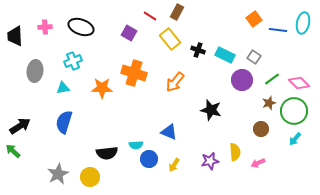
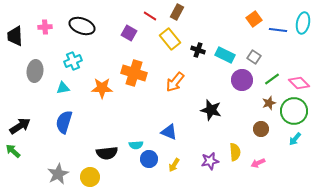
black ellipse: moved 1 px right, 1 px up
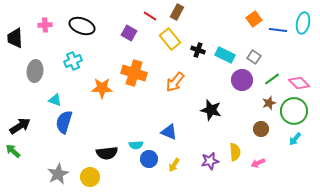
pink cross: moved 2 px up
black trapezoid: moved 2 px down
cyan triangle: moved 8 px left, 12 px down; rotated 32 degrees clockwise
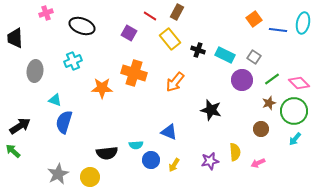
pink cross: moved 1 px right, 12 px up; rotated 16 degrees counterclockwise
blue circle: moved 2 px right, 1 px down
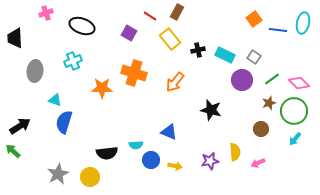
black cross: rotated 32 degrees counterclockwise
yellow arrow: moved 1 px right, 1 px down; rotated 112 degrees counterclockwise
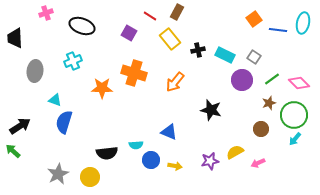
green circle: moved 4 px down
yellow semicircle: rotated 114 degrees counterclockwise
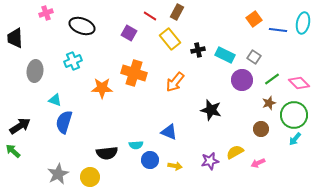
blue circle: moved 1 px left
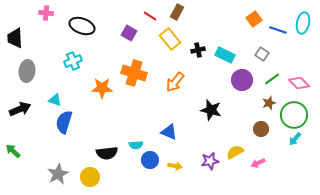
pink cross: rotated 24 degrees clockwise
blue line: rotated 12 degrees clockwise
gray square: moved 8 px right, 3 px up
gray ellipse: moved 8 px left
black arrow: moved 17 px up; rotated 10 degrees clockwise
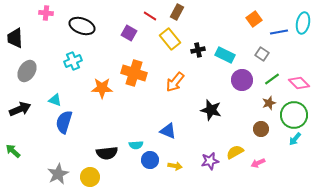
blue line: moved 1 px right, 2 px down; rotated 30 degrees counterclockwise
gray ellipse: rotated 25 degrees clockwise
blue triangle: moved 1 px left, 1 px up
